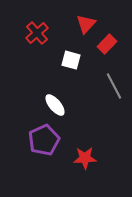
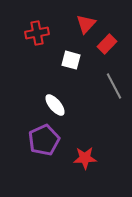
red cross: rotated 30 degrees clockwise
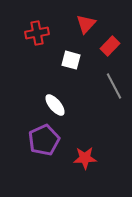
red rectangle: moved 3 px right, 2 px down
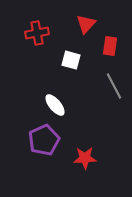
red rectangle: rotated 36 degrees counterclockwise
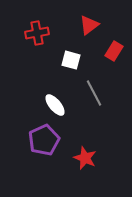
red triangle: moved 3 px right, 1 px down; rotated 10 degrees clockwise
red rectangle: moved 4 px right, 5 px down; rotated 24 degrees clockwise
gray line: moved 20 px left, 7 px down
red star: rotated 25 degrees clockwise
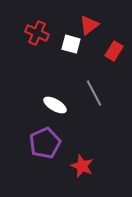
red cross: rotated 35 degrees clockwise
white square: moved 16 px up
white ellipse: rotated 20 degrees counterclockwise
purple pentagon: moved 1 px right, 3 px down
red star: moved 3 px left, 8 px down
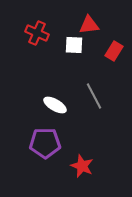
red triangle: rotated 30 degrees clockwise
white square: moved 3 px right, 1 px down; rotated 12 degrees counterclockwise
gray line: moved 3 px down
purple pentagon: rotated 24 degrees clockwise
